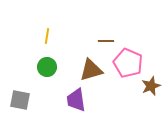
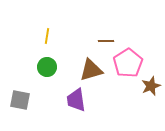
pink pentagon: rotated 16 degrees clockwise
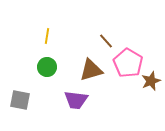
brown line: rotated 49 degrees clockwise
pink pentagon: rotated 8 degrees counterclockwise
brown star: moved 5 px up
purple trapezoid: rotated 75 degrees counterclockwise
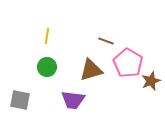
brown line: rotated 28 degrees counterclockwise
purple trapezoid: moved 3 px left
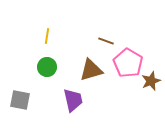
purple trapezoid: rotated 110 degrees counterclockwise
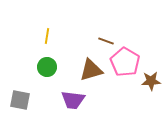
pink pentagon: moved 3 px left, 1 px up
brown star: rotated 18 degrees clockwise
purple trapezoid: rotated 110 degrees clockwise
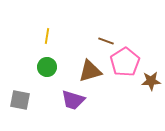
pink pentagon: rotated 8 degrees clockwise
brown triangle: moved 1 px left, 1 px down
purple trapezoid: rotated 10 degrees clockwise
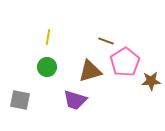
yellow line: moved 1 px right, 1 px down
purple trapezoid: moved 2 px right
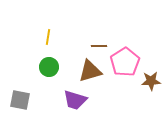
brown line: moved 7 px left, 5 px down; rotated 21 degrees counterclockwise
green circle: moved 2 px right
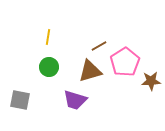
brown line: rotated 28 degrees counterclockwise
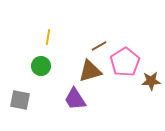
green circle: moved 8 px left, 1 px up
purple trapezoid: moved 1 px up; rotated 40 degrees clockwise
